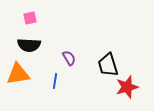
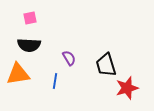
black trapezoid: moved 2 px left
red star: moved 1 px down
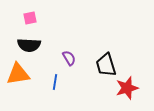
blue line: moved 1 px down
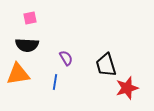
black semicircle: moved 2 px left
purple semicircle: moved 3 px left
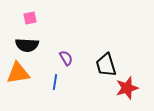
orange triangle: moved 1 px up
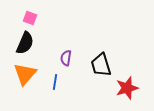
pink square: rotated 32 degrees clockwise
black semicircle: moved 2 px left, 2 px up; rotated 70 degrees counterclockwise
purple semicircle: rotated 140 degrees counterclockwise
black trapezoid: moved 5 px left
orange triangle: moved 7 px right, 1 px down; rotated 40 degrees counterclockwise
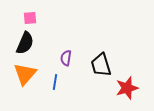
pink square: rotated 24 degrees counterclockwise
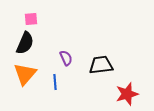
pink square: moved 1 px right, 1 px down
purple semicircle: rotated 147 degrees clockwise
black trapezoid: rotated 100 degrees clockwise
blue line: rotated 14 degrees counterclockwise
red star: moved 6 px down
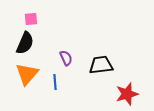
orange triangle: moved 2 px right
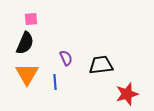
orange triangle: rotated 10 degrees counterclockwise
